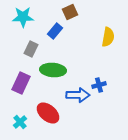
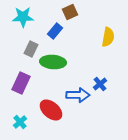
green ellipse: moved 8 px up
blue cross: moved 1 px right, 1 px up; rotated 24 degrees counterclockwise
red ellipse: moved 3 px right, 3 px up
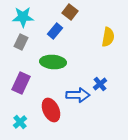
brown square: rotated 28 degrees counterclockwise
gray rectangle: moved 10 px left, 7 px up
red ellipse: rotated 25 degrees clockwise
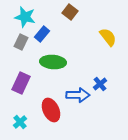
cyan star: moved 2 px right; rotated 15 degrees clockwise
blue rectangle: moved 13 px left, 3 px down
yellow semicircle: rotated 48 degrees counterclockwise
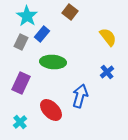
cyan star: moved 2 px right, 1 px up; rotated 20 degrees clockwise
blue cross: moved 7 px right, 12 px up
blue arrow: moved 2 px right, 1 px down; rotated 75 degrees counterclockwise
red ellipse: rotated 20 degrees counterclockwise
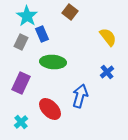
blue rectangle: rotated 63 degrees counterclockwise
red ellipse: moved 1 px left, 1 px up
cyan cross: moved 1 px right
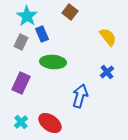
red ellipse: moved 14 px down; rotated 10 degrees counterclockwise
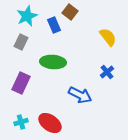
cyan star: rotated 15 degrees clockwise
blue rectangle: moved 12 px right, 9 px up
blue arrow: moved 1 px up; rotated 100 degrees clockwise
cyan cross: rotated 24 degrees clockwise
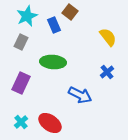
cyan cross: rotated 24 degrees counterclockwise
